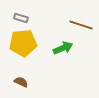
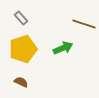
gray rectangle: rotated 32 degrees clockwise
brown line: moved 3 px right, 1 px up
yellow pentagon: moved 6 px down; rotated 12 degrees counterclockwise
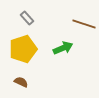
gray rectangle: moved 6 px right
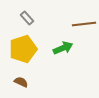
brown line: rotated 25 degrees counterclockwise
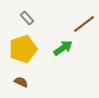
brown line: rotated 30 degrees counterclockwise
green arrow: rotated 12 degrees counterclockwise
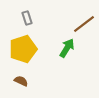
gray rectangle: rotated 24 degrees clockwise
green arrow: moved 4 px right; rotated 24 degrees counterclockwise
brown semicircle: moved 1 px up
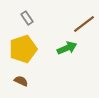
gray rectangle: rotated 16 degrees counterclockwise
green arrow: rotated 36 degrees clockwise
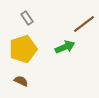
green arrow: moved 2 px left, 1 px up
